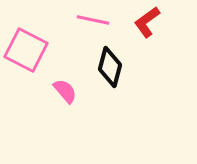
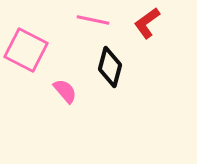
red L-shape: moved 1 px down
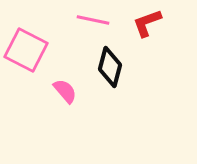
red L-shape: rotated 16 degrees clockwise
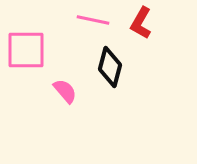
red L-shape: moved 6 px left; rotated 40 degrees counterclockwise
pink square: rotated 27 degrees counterclockwise
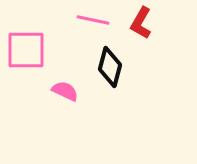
pink semicircle: rotated 24 degrees counterclockwise
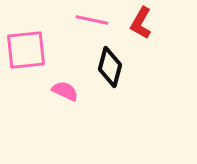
pink line: moved 1 px left
pink square: rotated 6 degrees counterclockwise
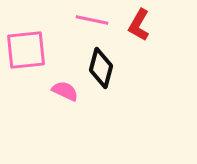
red L-shape: moved 2 px left, 2 px down
black diamond: moved 9 px left, 1 px down
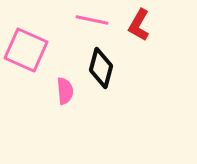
pink square: rotated 30 degrees clockwise
pink semicircle: rotated 60 degrees clockwise
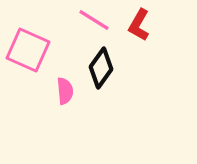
pink line: moved 2 px right; rotated 20 degrees clockwise
pink square: moved 2 px right
black diamond: rotated 21 degrees clockwise
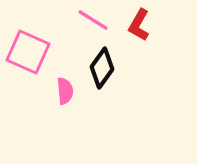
pink line: moved 1 px left
pink square: moved 2 px down
black diamond: moved 1 px right
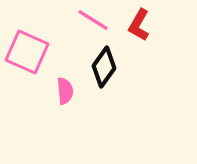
pink square: moved 1 px left
black diamond: moved 2 px right, 1 px up
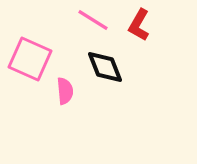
pink square: moved 3 px right, 7 px down
black diamond: moved 1 px right; rotated 57 degrees counterclockwise
